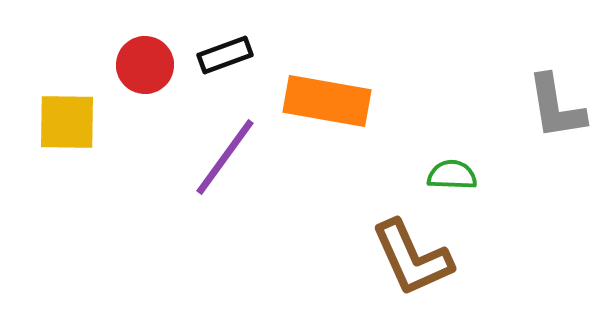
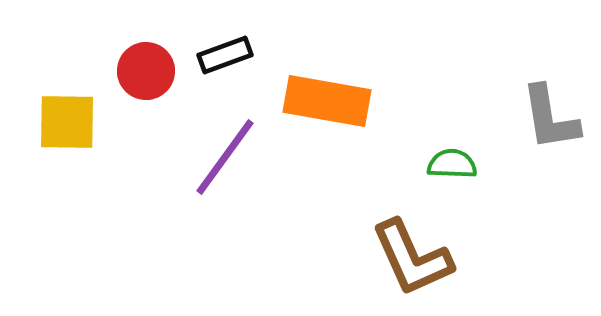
red circle: moved 1 px right, 6 px down
gray L-shape: moved 6 px left, 11 px down
green semicircle: moved 11 px up
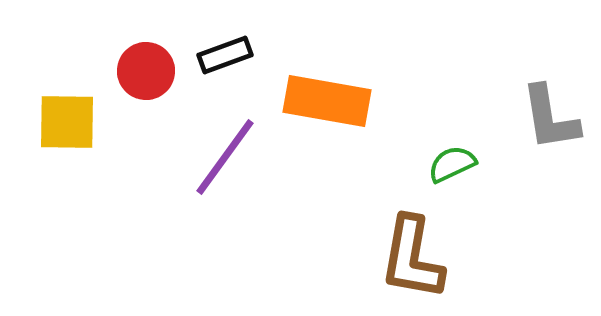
green semicircle: rotated 27 degrees counterclockwise
brown L-shape: rotated 34 degrees clockwise
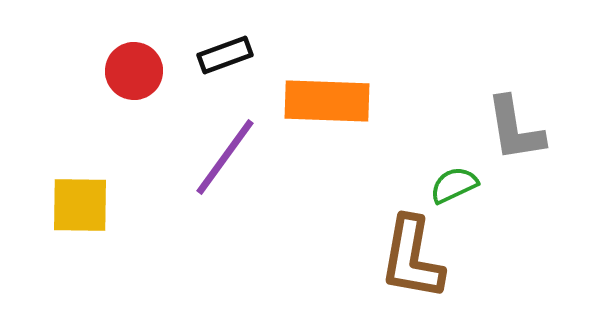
red circle: moved 12 px left
orange rectangle: rotated 8 degrees counterclockwise
gray L-shape: moved 35 px left, 11 px down
yellow square: moved 13 px right, 83 px down
green semicircle: moved 2 px right, 21 px down
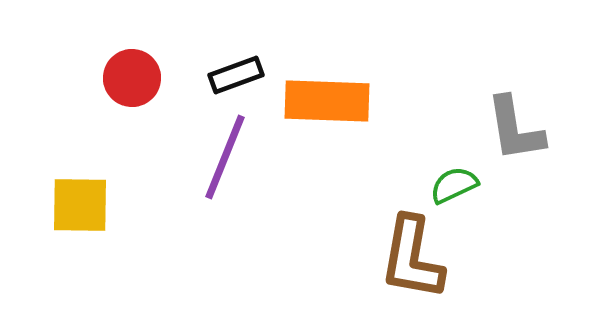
black rectangle: moved 11 px right, 20 px down
red circle: moved 2 px left, 7 px down
purple line: rotated 14 degrees counterclockwise
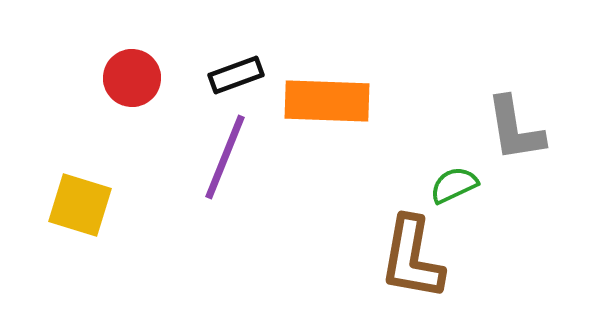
yellow square: rotated 16 degrees clockwise
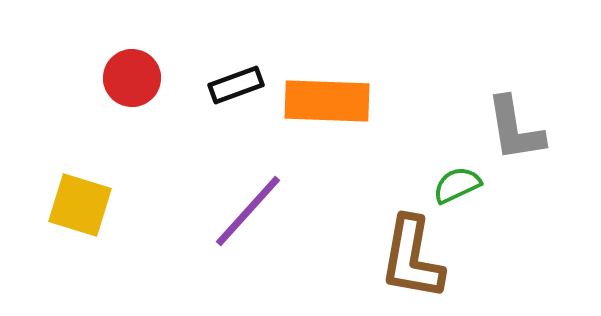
black rectangle: moved 10 px down
purple line: moved 23 px right, 54 px down; rotated 20 degrees clockwise
green semicircle: moved 3 px right
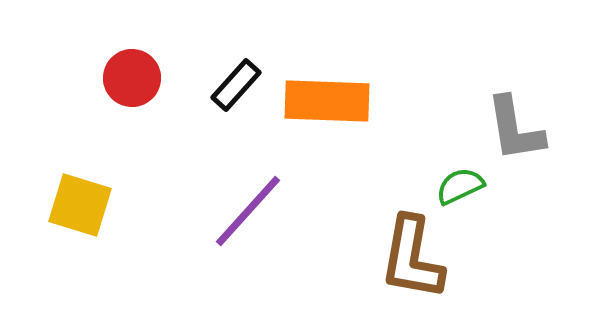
black rectangle: rotated 28 degrees counterclockwise
green semicircle: moved 3 px right, 1 px down
